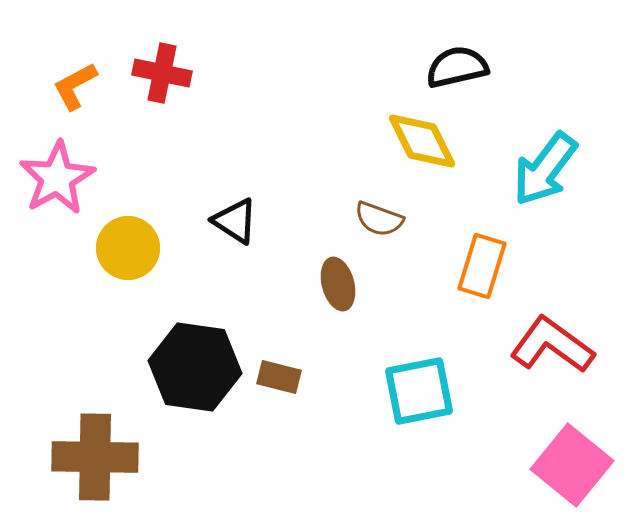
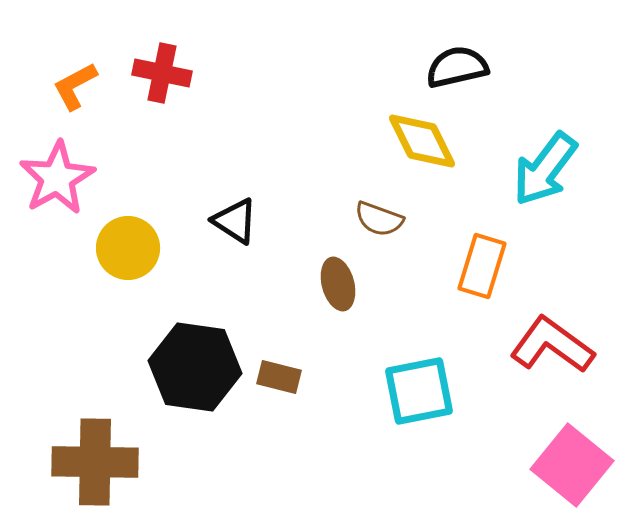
brown cross: moved 5 px down
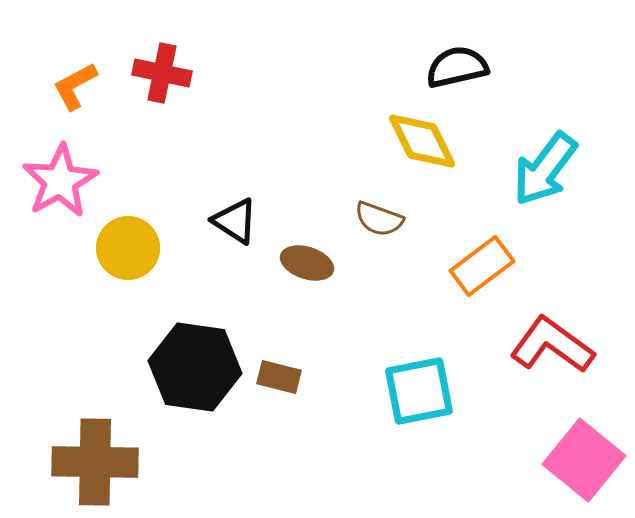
pink star: moved 3 px right, 3 px down
orange rectangle: rotated 36 degrees clockwise
brown ellipse: moved 31 px left, 21 px up; rotated 57 degrees counterclockwise
pink square: moved 12 px right, 5 px up
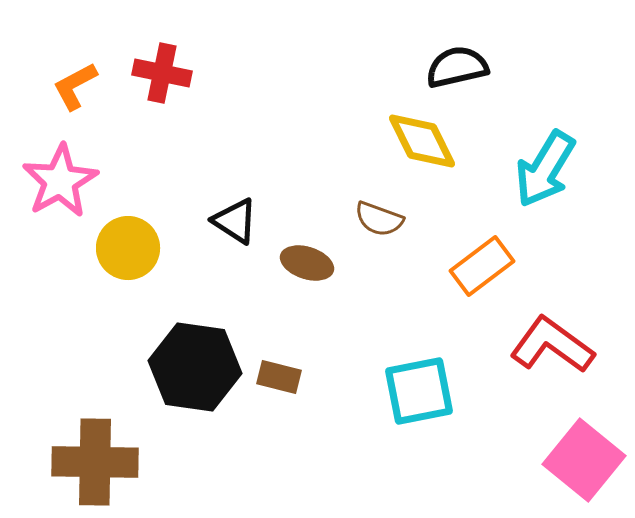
cyan arrow: rotated 6 degrees counterclockwise
